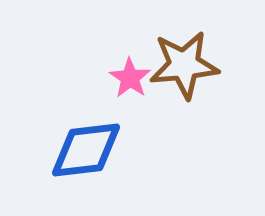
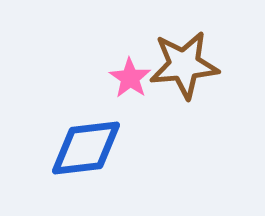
blue diamond: moved 2 px up
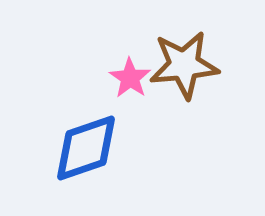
blue diamond: rotated 12 degrees counterclockwise
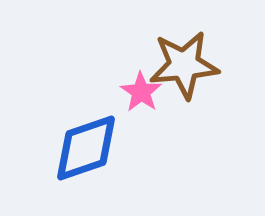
pink star: moved 11 px right, 14 px down
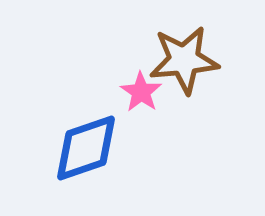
brown star: moved 5 px up
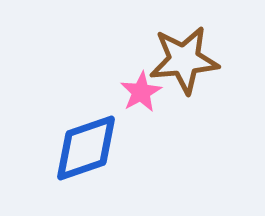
pink star: rotated 9 degrees clockwise
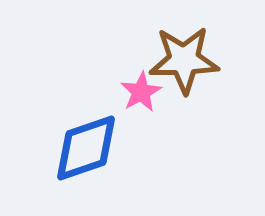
brown star: rotated 4 degrees clockwise
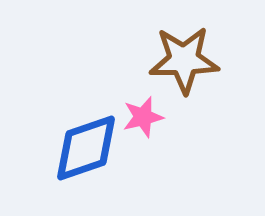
pink star: moved 2 px right, 25 px down; rotated 15 degrees clockwise
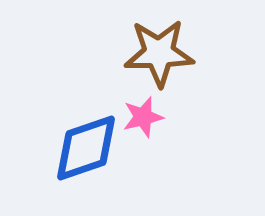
brown star: moved 25 px left, 7 px up
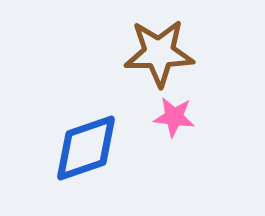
pink star: moved 31 px right; rotated 21 degrees clockwise
